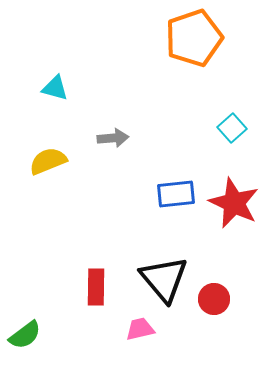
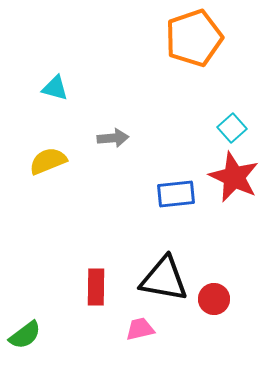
red star: moved 26 px up
black triangle: rotated 40 degrees counterclockwise
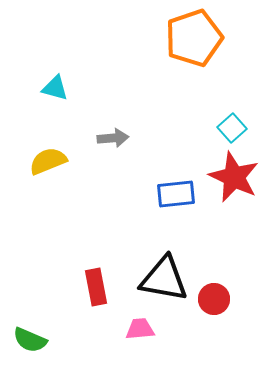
red rectangle: rotated 12 degrees counterclockwise
pink trapezoid: rotated 8 degrees clockwise
green semicircle: moved 5 px right, 5 px down; rotated 60 degrees clockwise
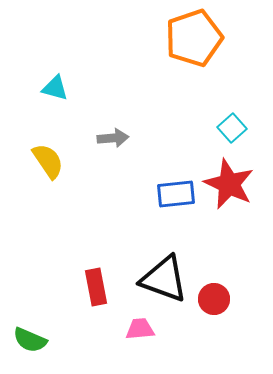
yellow semicircle: rotated 78 degrees clockwise
red star: moved 5 px left, 7 px down
black triangle: rotated 10 degrees clockwise
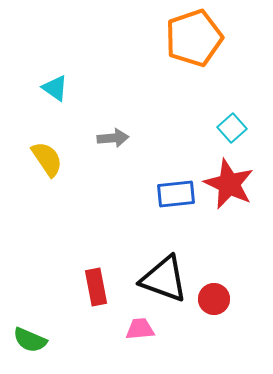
cyan triangle: rotated 20 degrees clockwise
yellow semicircle: moved 1 px left, 2 px up
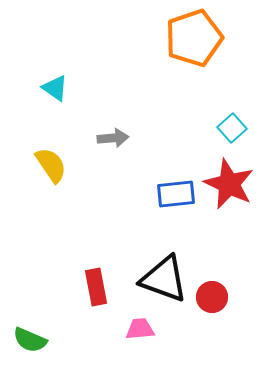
yellow semicircle: moved 4 px right, 6 px down
red circle: moved 2 px left, 2 px up
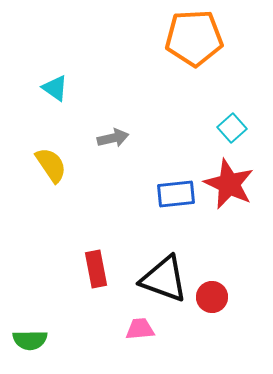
orange pentagon: rotated 16 degrees clockwise
gray arrow: rotated 8 degrees counterclockwise
red rectangle: moved 18 px up
green semicircle: rotated 24 degrees counterclockwise
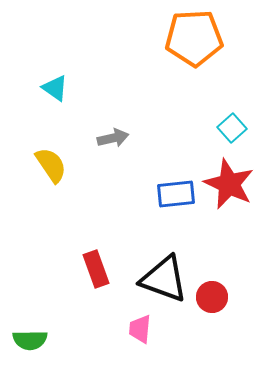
red rectangle: rotated 9 degrees counterclockwise
pink trapezoid: rotated 80 degrees counterclockwise
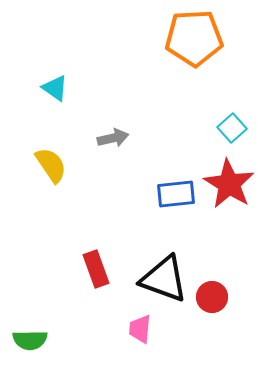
red star: rotated 6 degrees clockwise
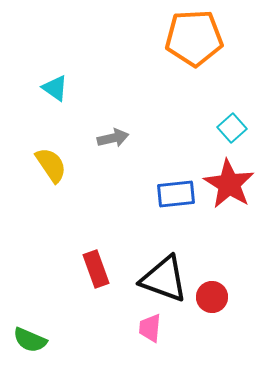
pink trapezoid: moved 10 px right, 1 px up
green semicircle: rotated 24 degrees clockwise
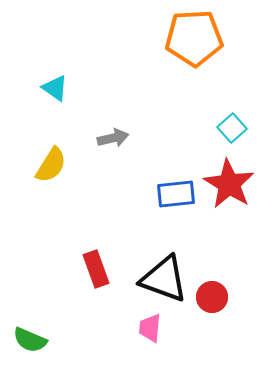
yellow semicircle: rotated 66 degrees clockwise
